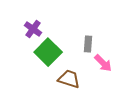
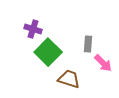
purple cross: rotated 18 degrees counterclockwise
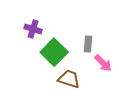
green square: moved 6 px right
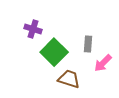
pink arrow: rotated 90 degrees clockwise
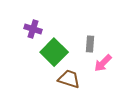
gray rectangle: moved 2 px right
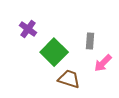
purple cross: moved 5 px left; rotated 18 degrees clockwise
gray rectangle: moved 3 px up
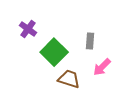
pink arrow: moved 1 px left, 4 px down
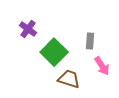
pink arrow: moved 1 px up; rotated 78 degrees counterclockwise
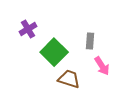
purple cross: rotated 24 degrees clockwise
